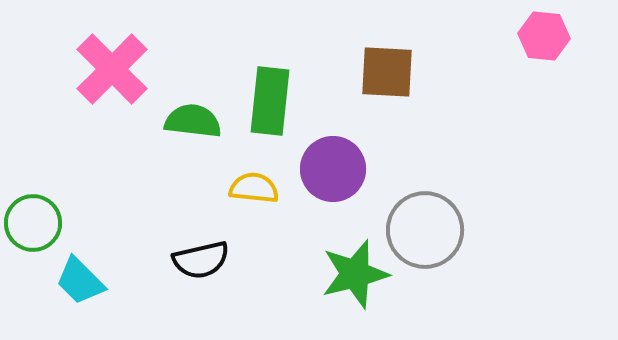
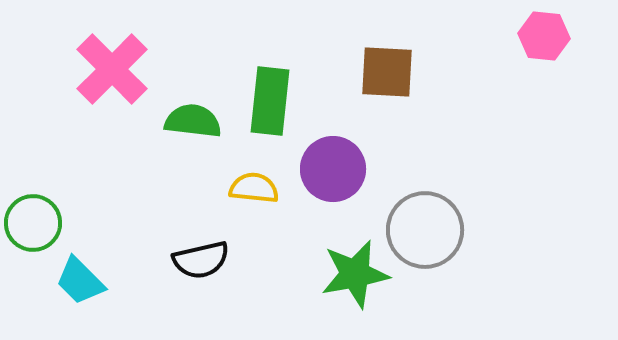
green star: rotated 4 degrees clockwise
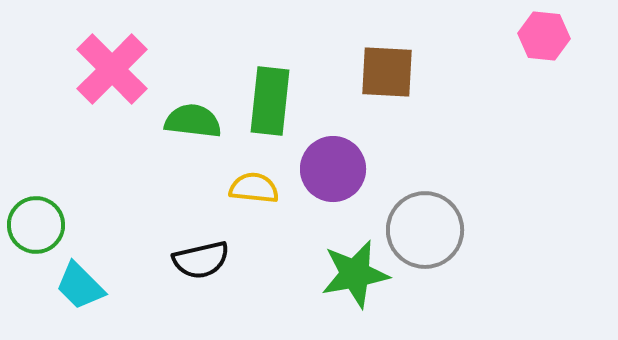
green circle: moved 3 px right, 2 px down
cyan trapezoid: moved 5 px down
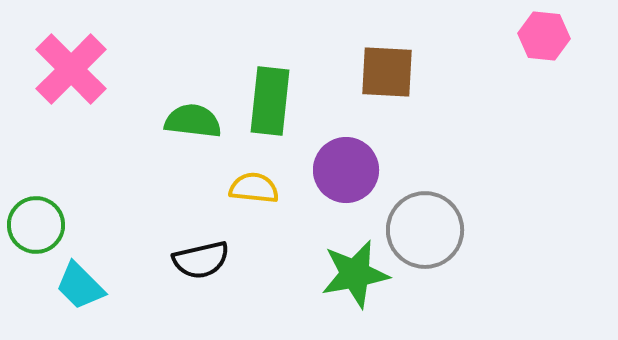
pink cross: moved 41 px left
purple circle: moved 13 px right, 1 px down
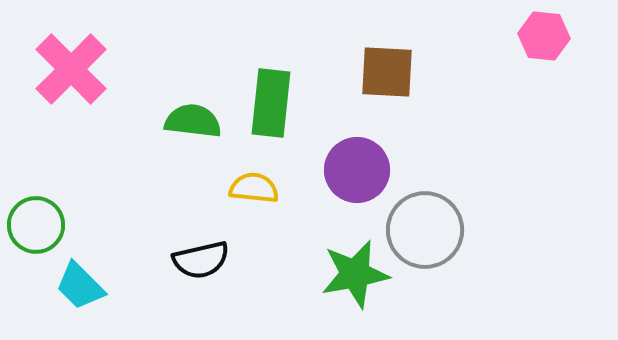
green rectangle: moved 1 px right, 2 px down
purple circle: moved 11 px right
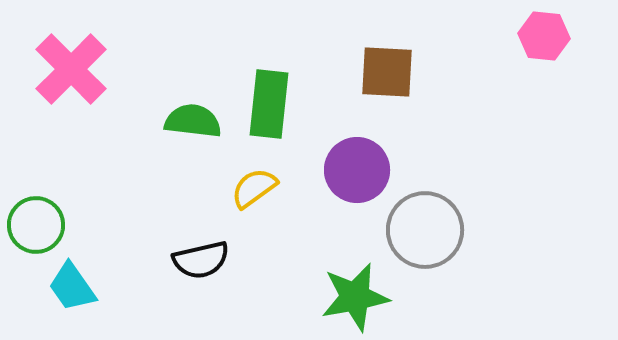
green rectangle: moved 2 px left, 1 px down
yellow semicircle: rotated 42 degrees counterclockwise
green star: moved 23 px down
cyan trapezoid: moved 8 px left, 1 px down; rotated 10 degrees clockwise
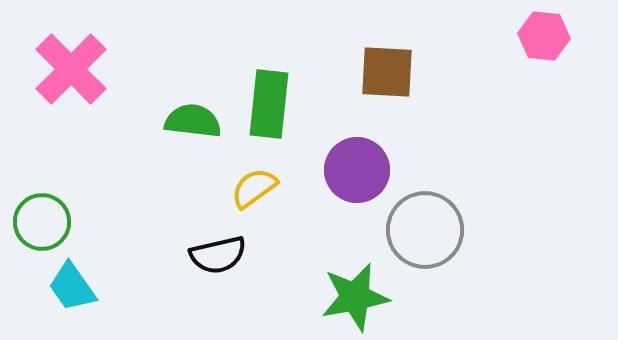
green circle: moved 6 px right, 3 px up
black semicircle: moved 17 px right, 5 px up
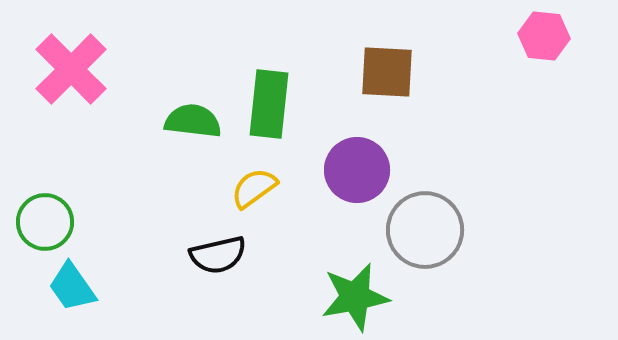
green circle: moved 3 px right
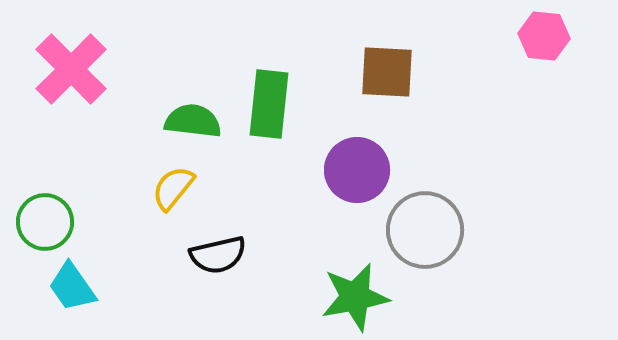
yellow semicircle: moved 81 px left; rotated 15 degrees counterclockwise
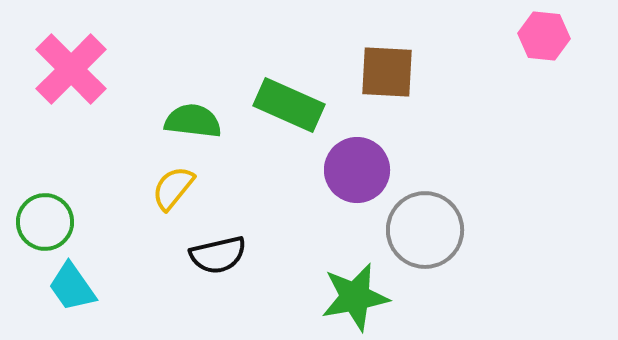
green rectangle: moved 20 px right, 1 px down; rotated 72 degrees counterclockwise
